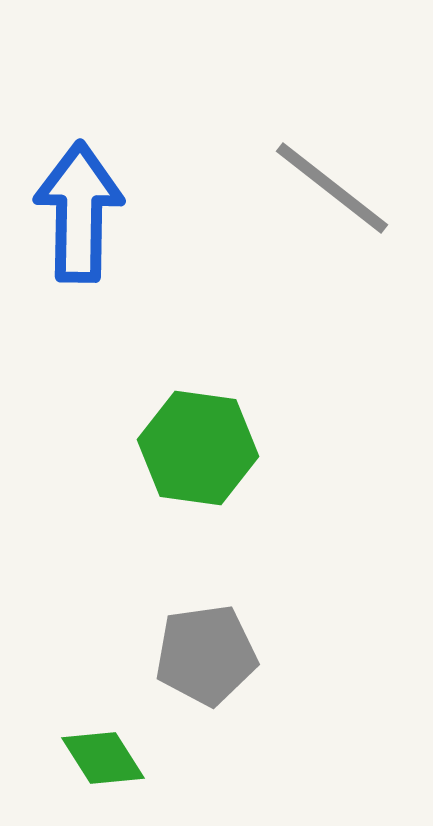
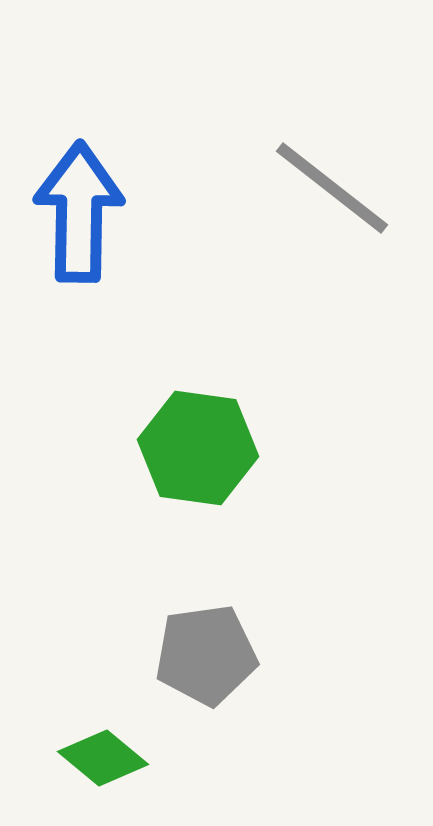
green diamond: rotated 18 degrees counterclockwise
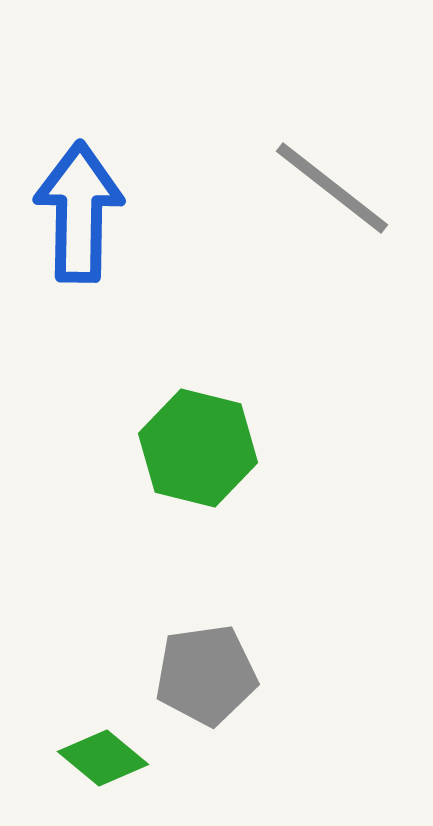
green hexagon: rotated 6 degrees clockwise
gray pentagon: moved 20 px down
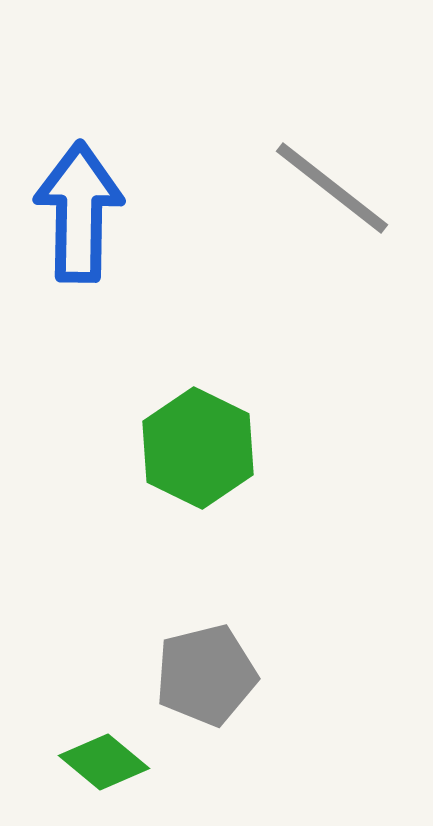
green hexagon: rotated 12 degrees clockwise
gray pentagon: rotated 6 degrees counterclockwise
green diamond: moved 1 px right, 4 px down
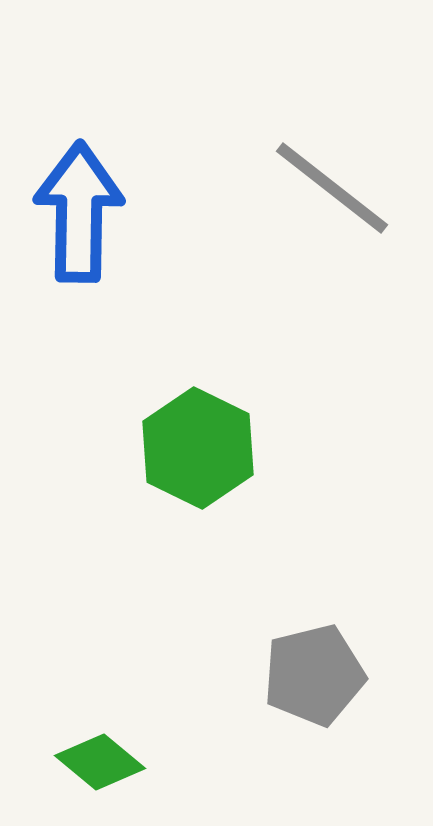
gray pentagon: moved 108 px right
green diamond: moved 4 px left
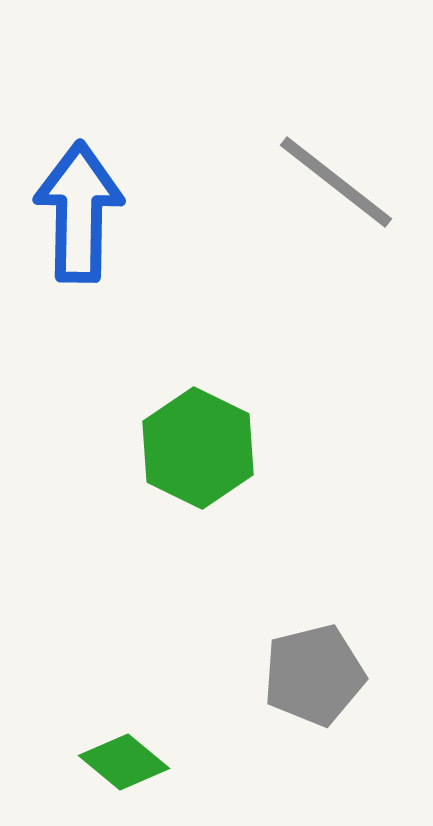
gray line: moved 4 px right, 6 px up
green diamond: moved 24 px right
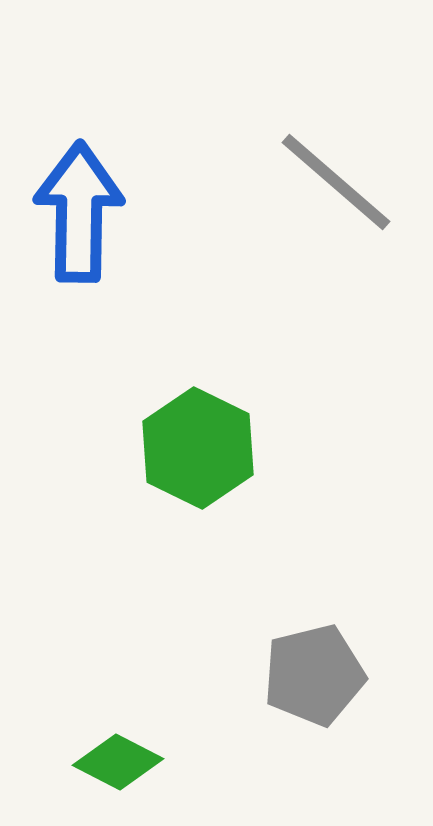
gray line: rotated 3 degrees clockwise
green diamond: moved 6 px left; rotated 12 degrees counterclockwise
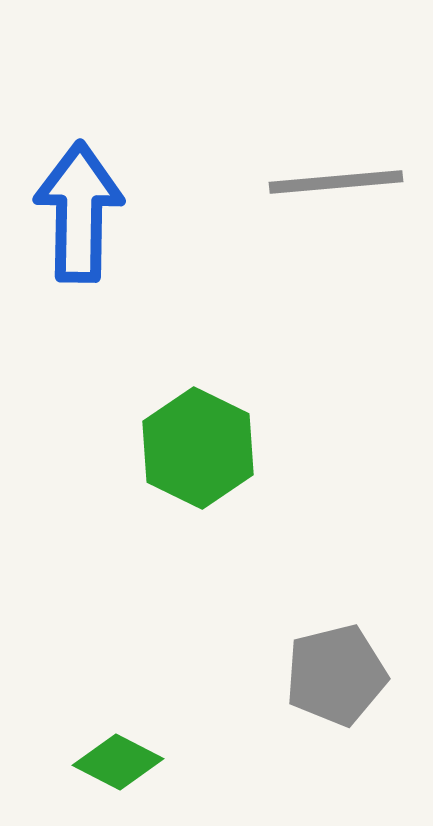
gray line: rotated 46 degrees counterclockwise
gray pentagon: moved 22 px right
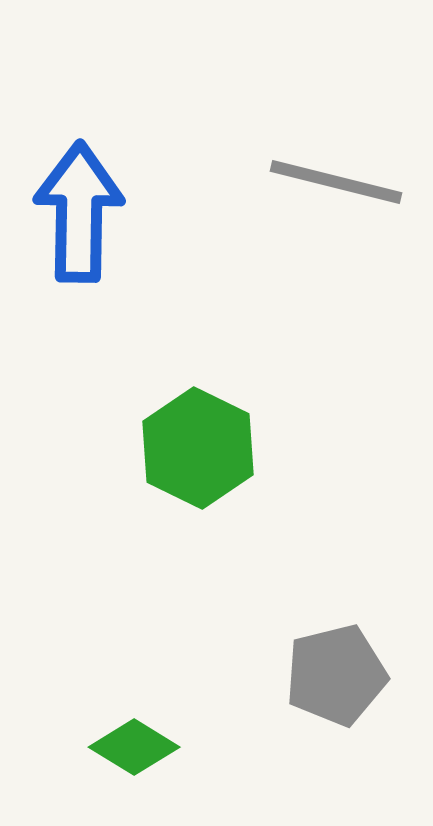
gray line: rotated 19 degrees clockwise
green diamond: moved 16 px right, 15 px up; rotated 4 degrees clockwise
